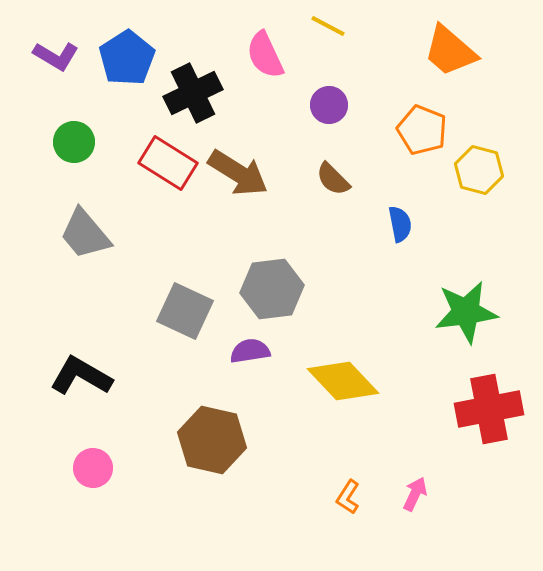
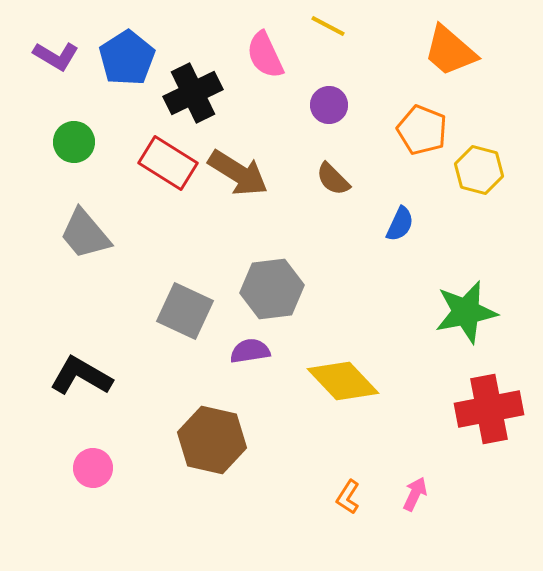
blue semicircle: rotated 36 degrees clockwise
green star: rotated 4 degrees counterclockwise
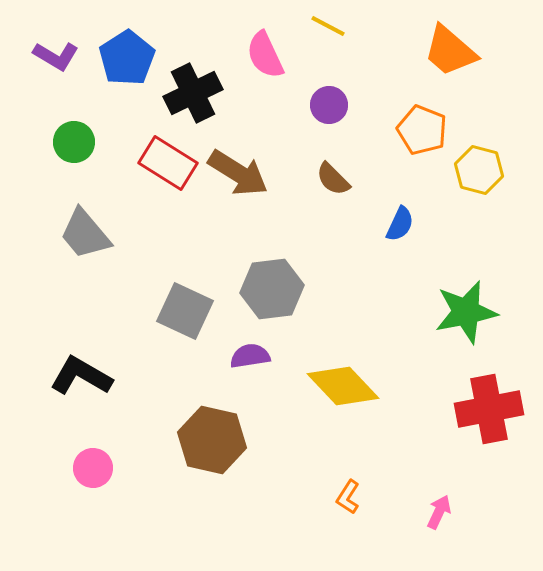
purple semicircle: moved 5 px down
yellow diamond: moved 5 px down
pink arrow: moved 24 px right, 18 px down
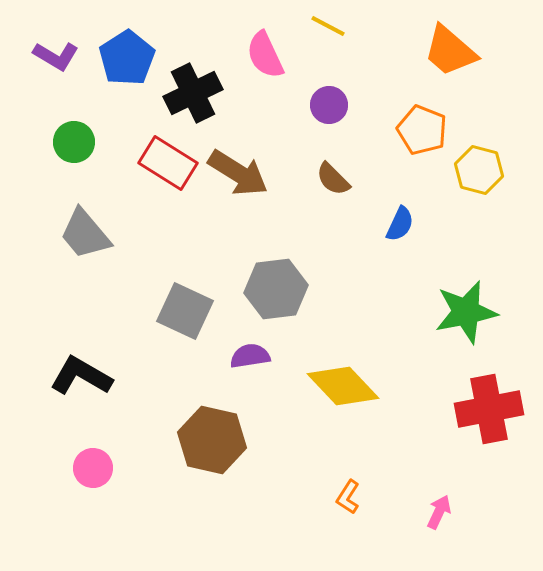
gray hexagon: moved 4 px right
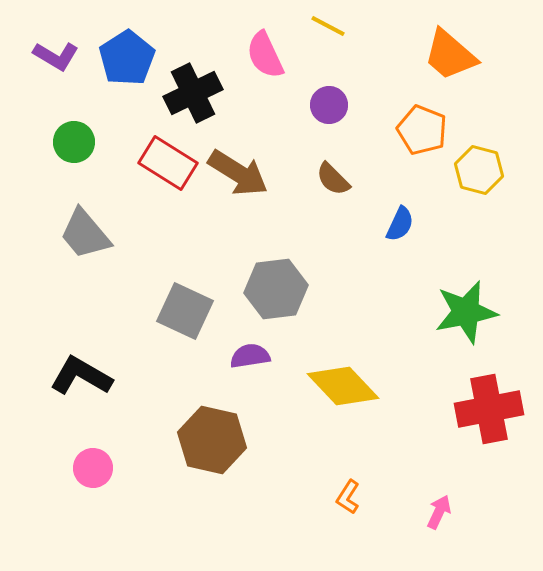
orange trapezoid: moved 4 px down
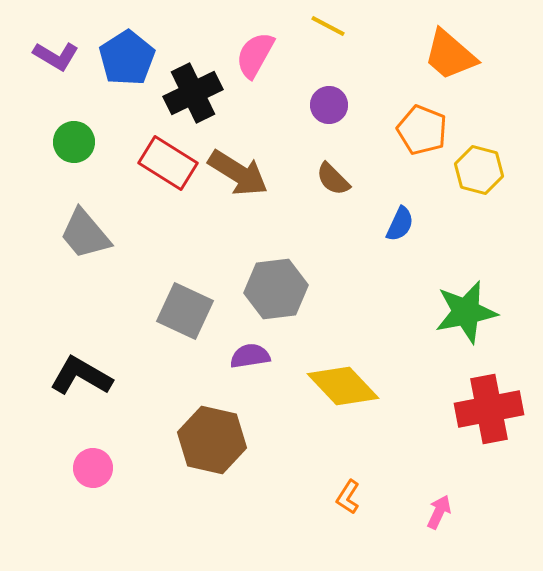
pink semicircle: moved 10 px left; rotated 54 degrees clockwise
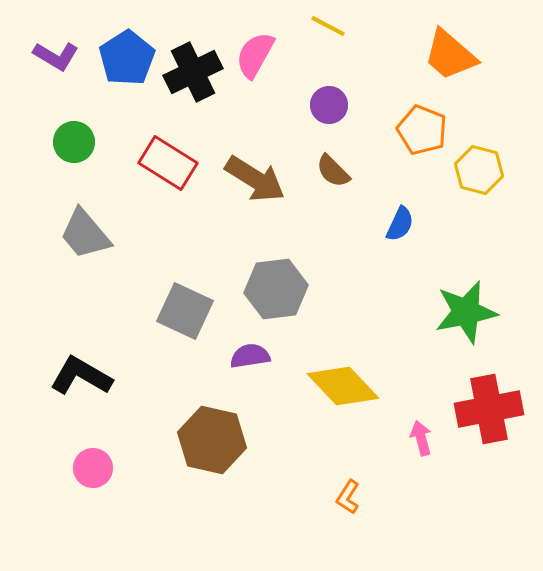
black cross: moved 21 px up
brown arrow: moved 17 px right, 6 px down
brown semicircle: moved 8 px up
pink arrow: moved 18 px left, 74 px up; rotated 40 degrees counterclockwise
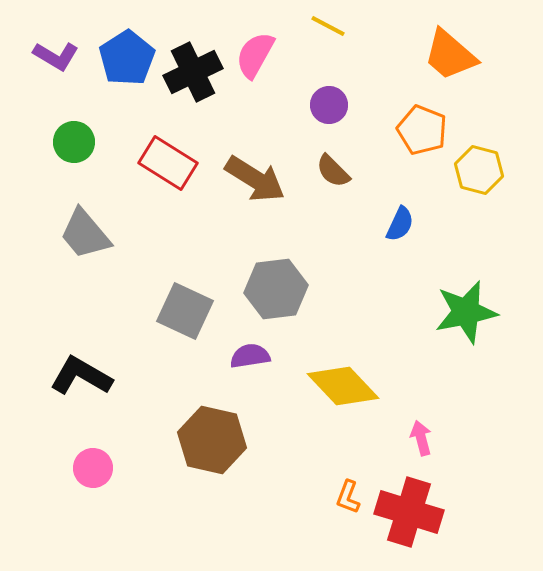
red cross: moved 80 px left, 103 px down; rotated 28 degrees clockwise
orange L-shape: rotated 12 degrees counterclockwise
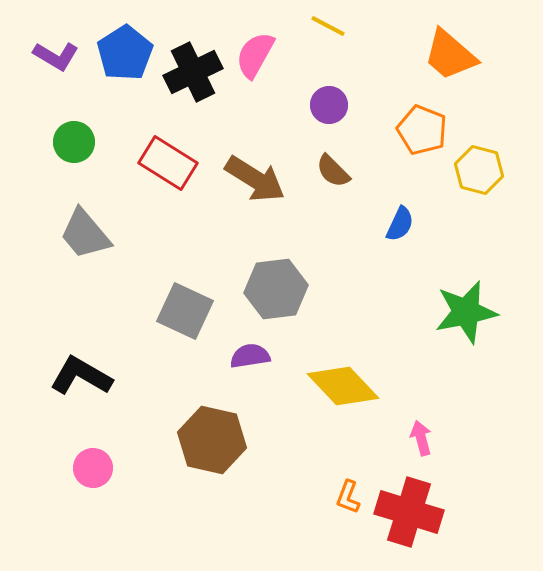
blue pentagon: moved 2 px left, 5 px up
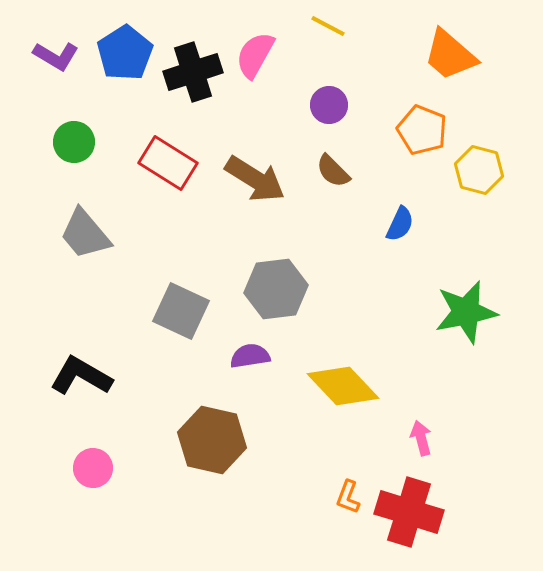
black cross: rotated 8 degrees clockwise
gray square: moved 4 px left
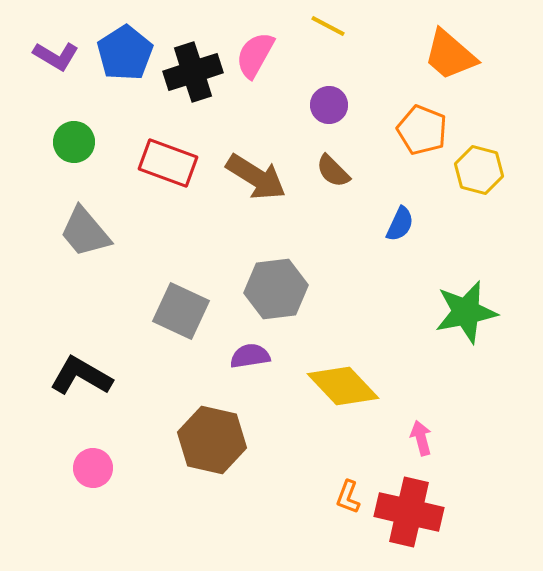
red rectangle: rotated 12 degrees counterclockwise
brown arrow: moved 1 px right, 2 px up
gray trapezoid: moved 2 px up
red cross: rotated 4 degrees counterclockwise
